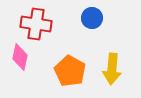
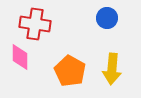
blue circle: moved 15 px right
red cross: moved 1 px left
pink diamond: rotated 12 degrees counterclockwise
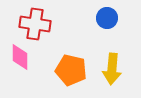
orange pentagon: moved 1 px right, 1 px up; rotated 16 degrees counterclockwise
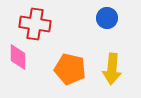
pink diamond: moved 2 px left
orange pentagon: moved 1 px left, 1 px up
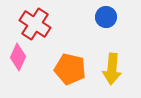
blue circle: moved 1 px left, 1 px up
red cross: rotated 24 degrees clockwise
pink diamond: rotated 24 degrees clockwise
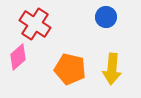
pink diamond: rotated 24 degrees clockwise
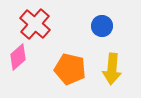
blue circle: moved 4 px left, 9 px down
red cross: rotated 8 degrees clockwise
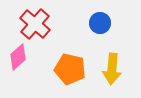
blue circle: moved 2 px left, 3 px up
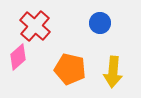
red cross: moved 2 px down
yellow arrow: moved 1 px right, 3 px down
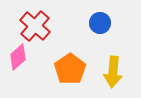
orange pentagon: rotated 24 degrees clockwise
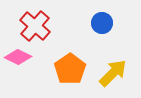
blue circle: moved 2 px right
pink diamond: rotated 68 degrees clockwise
yellow arrow: moved 1 px down; rotated 140 degrees counterclockwise
